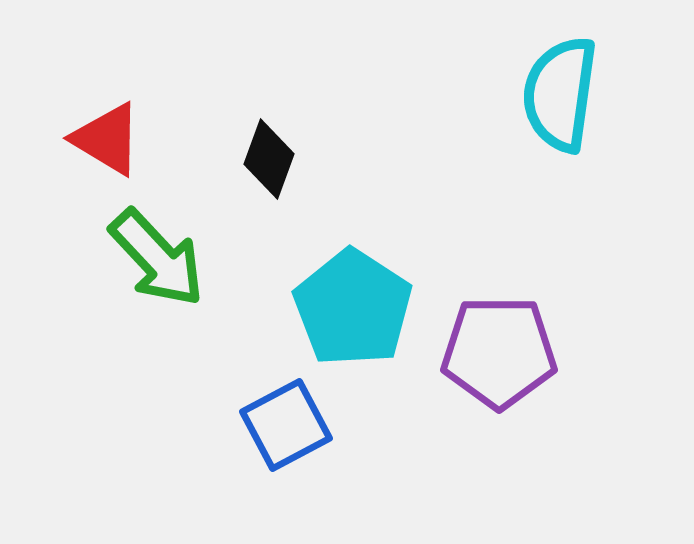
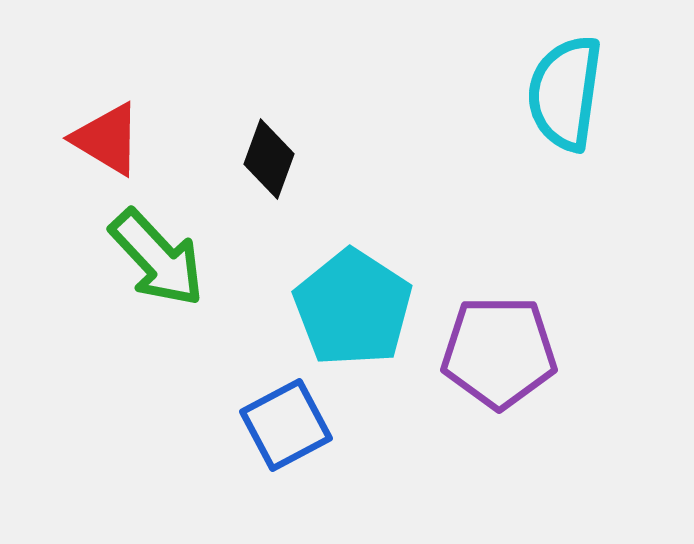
cyan semicircle: moved 5 px right, 1 px up
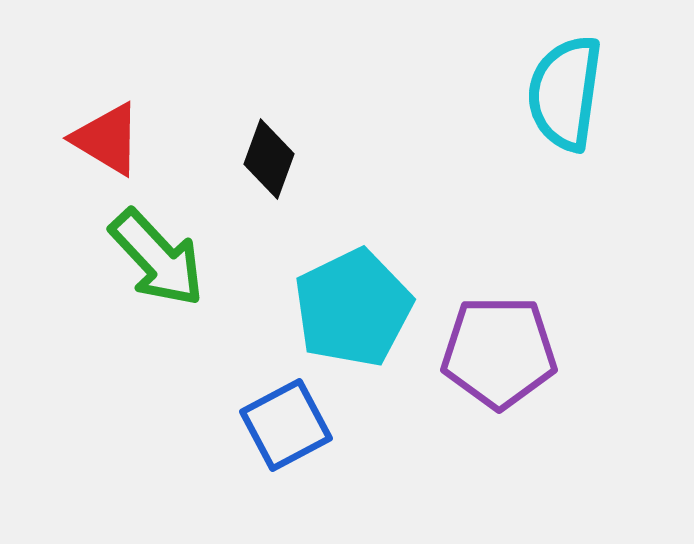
cyan pentagon: rotated 13 degrees clockwise
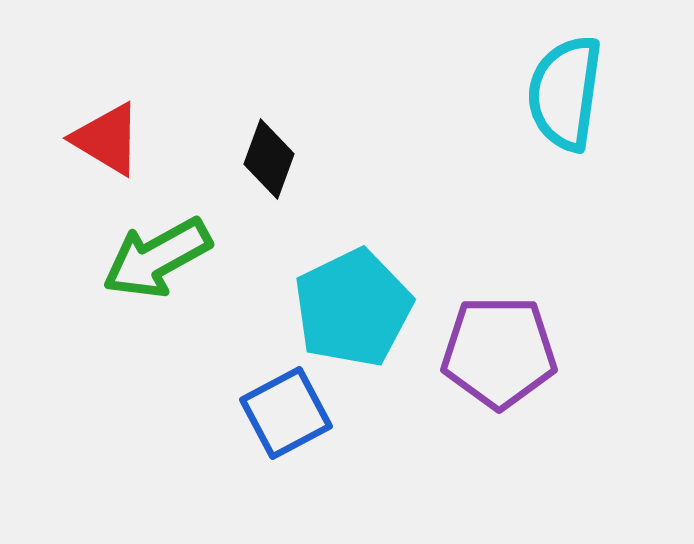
green arrow: rotated 104 degrees clockwise
blue square: moved 12 px up
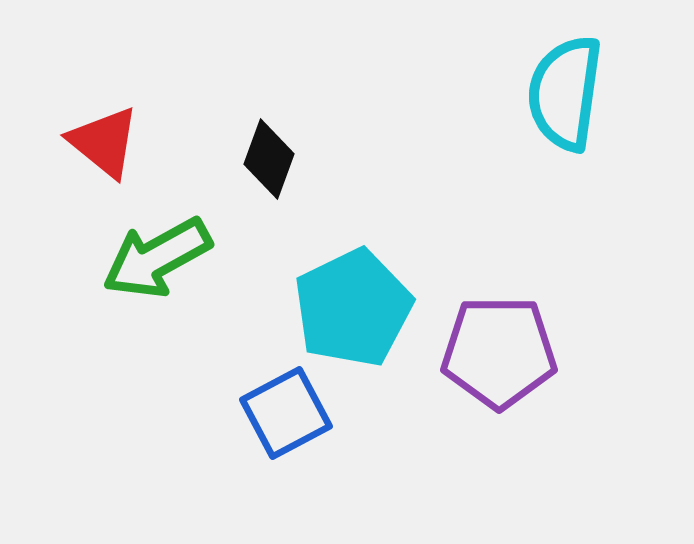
red triangle: moved 3 px left, 3 px down; rotated 8 degrees clockwise
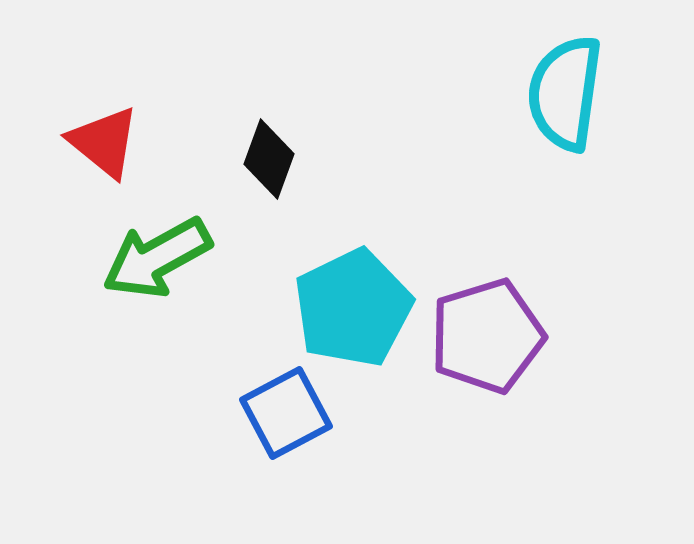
purple pentagon: moved 12 px left, 16 px up; rotated 17 degrees counterclockwise
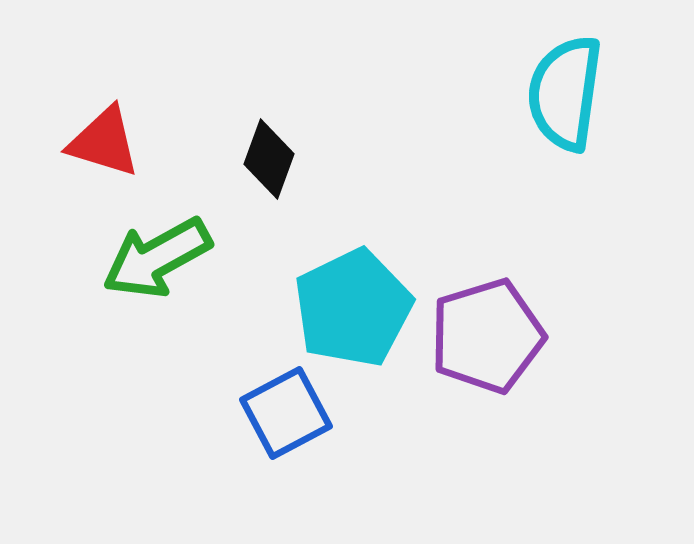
red triangle: rotated 22 degrees counterclockwise
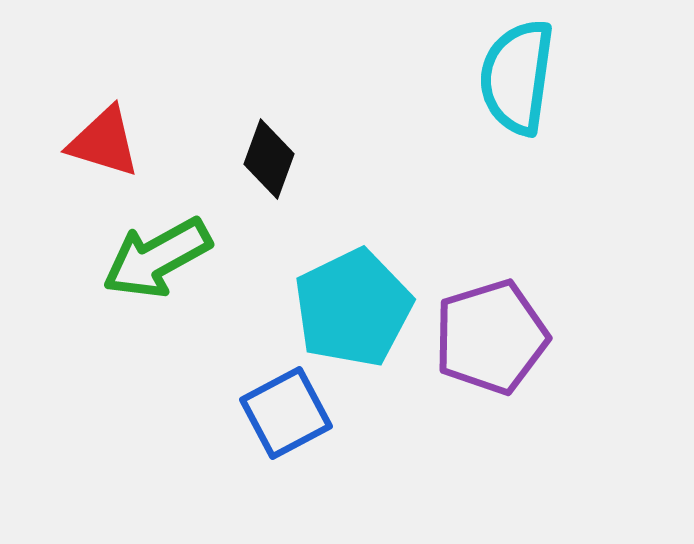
cyan semicircle: moved 48 px left, 16 px up
purple pentagon: moved 4 px right, 1 px down
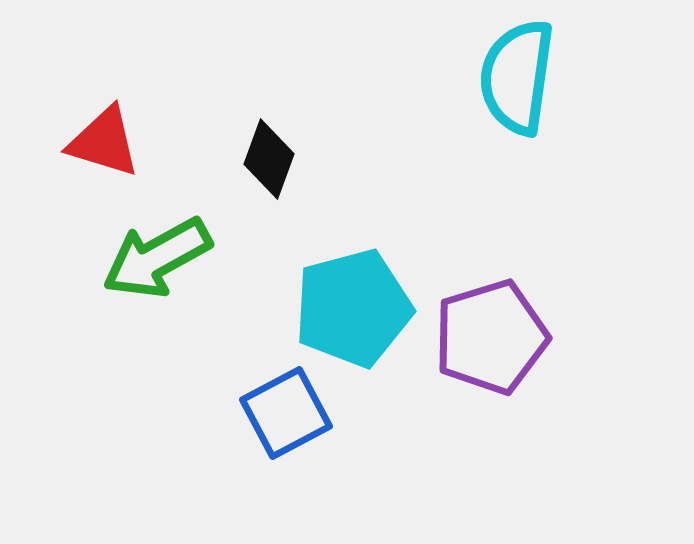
cyan pentagon: rotated 11 degrees clockwise
